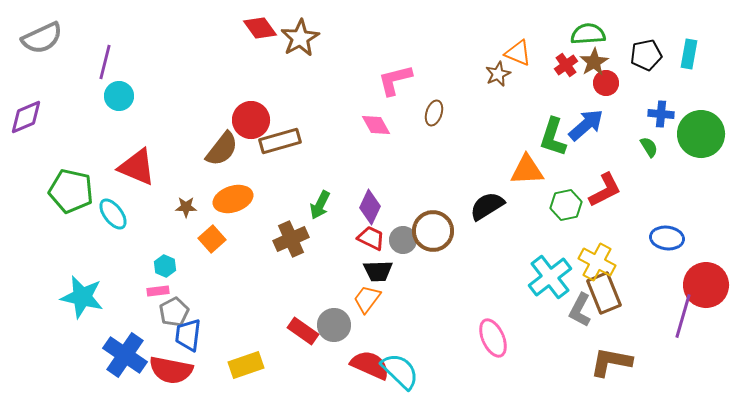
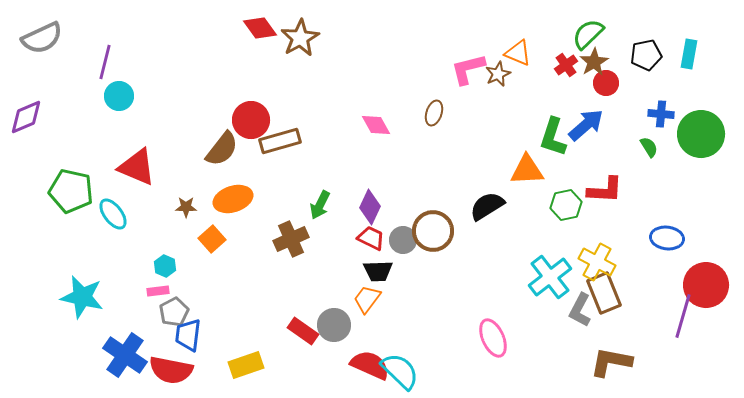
green semicircle at (588, 34): rotated 40 degrees counterclockwise
pink L-shape at (395, 80): moved 73 px right, 11 px up
red L-shape at (605, 190): rotated 30 degrees clockwise
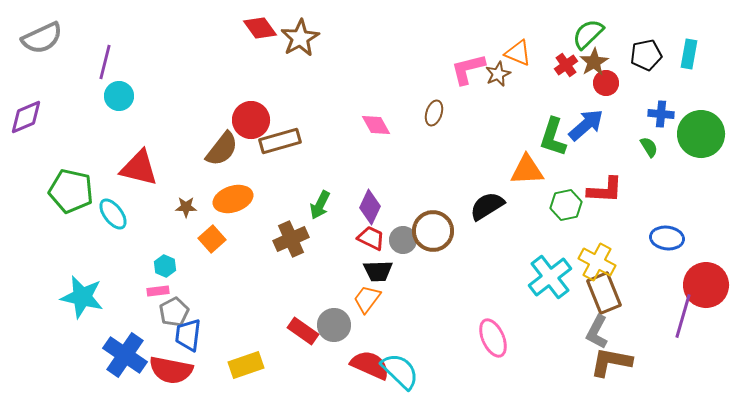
red triangle at (137, 167): moved 2 px right, 1 px down; rotated 9 degrees counterclockwise
gray L-shape at (580, 310): moved 17 px right, 22 px down
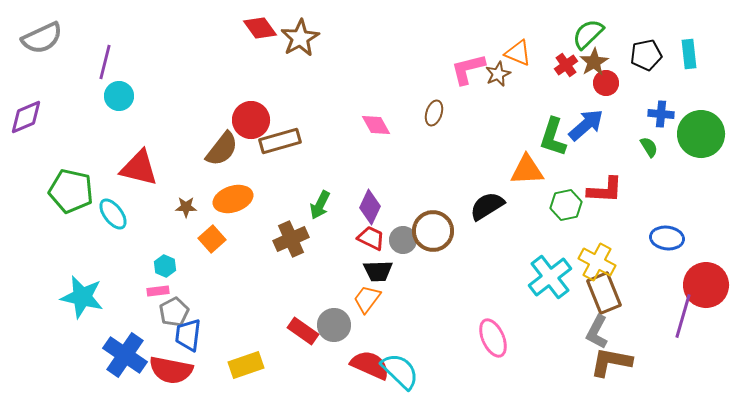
cyan rectangle at (689, 54): rotated 16 degrees counterclockwise
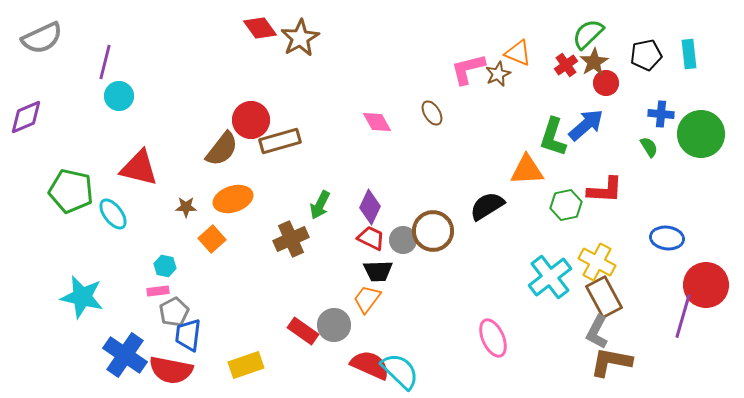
brown ellipse at (434, 113): moved 2 px left; rotated 50 degrees counterclockwise
pink diamond at (376, 125): moved 1 px right, 3 px up
cyan hexagon at (165, 266): rotated 10 degrees counterclockwise
brown rectangle at (604, 293): moved 4 px down; rotated 6 degrees counterclockwise
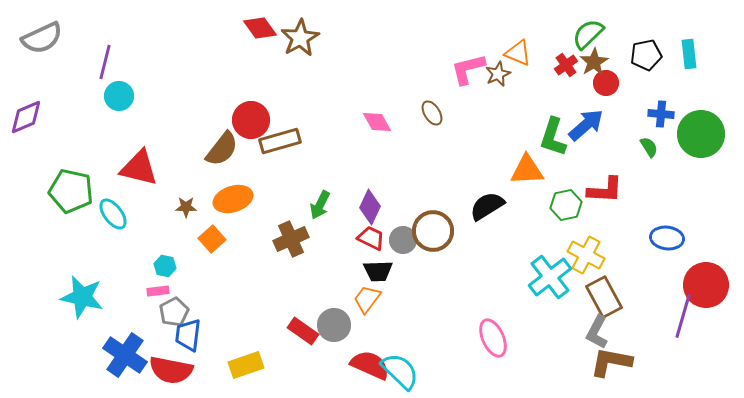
yellow cross at (597, 262): moved 11 px left, 7 px up
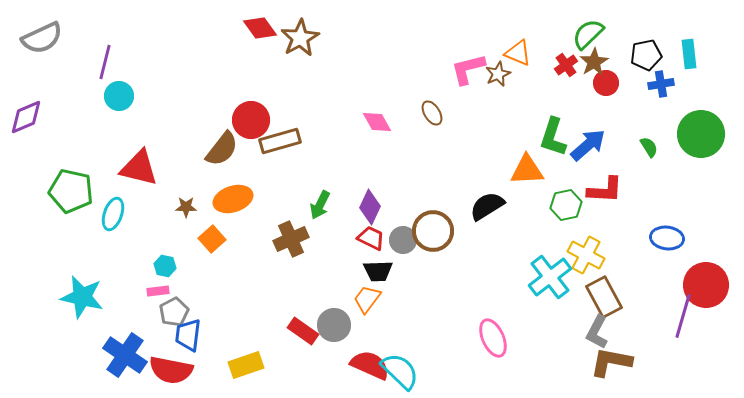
blue cross at (661, 114): moved 30 px up; rotated 15 degrees counterclockwise
blue arrow at (586, 125): moved 2 px right, 20 px down
cyan ellipse at (113, 214): rotated 56 degrees clockwise
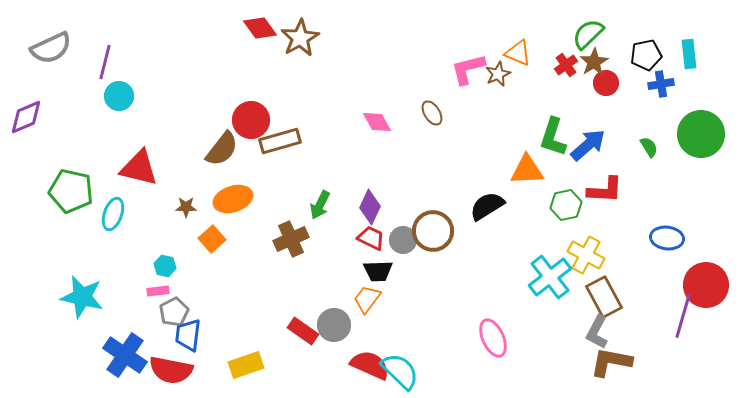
gray semicircle at (42, 38): moved 9 px right, 10 px down
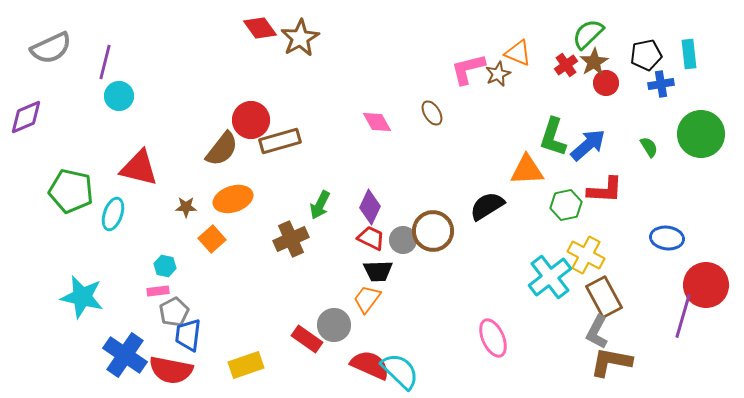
red rectangle at (303, 331): moved 4 px right, 8 px down
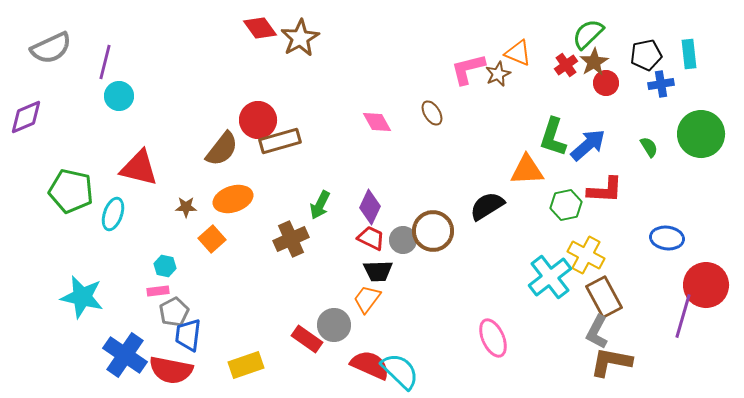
red circle at (251, 120): moved 7 px right
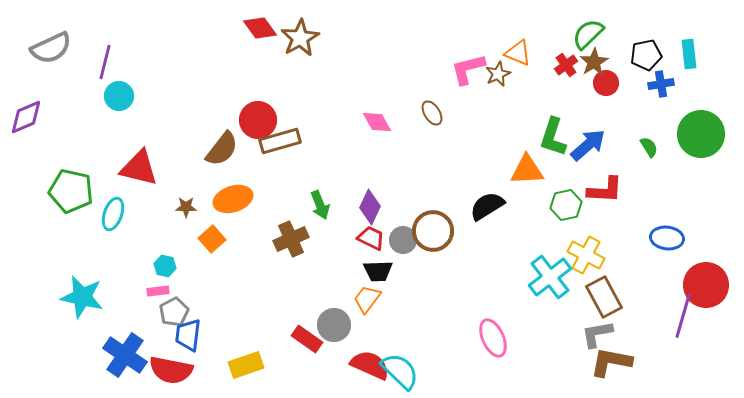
green arrow at (320, 205): rotated 48 degrees counterclockwise
gray L-shape at (597, 332): moved 2 px down; rotated 52 degrees clockwise
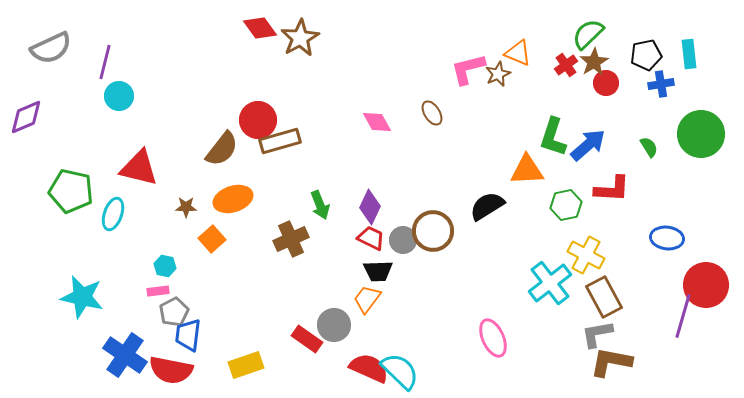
red L-shape at (605, 190): moved 7 px right, 1 px up
cyan cross at (550, 277): moved 6 px down
red semicircle at (370, 365): moved 1 px left, 3 px down
